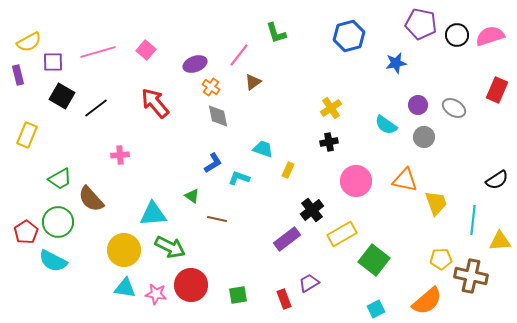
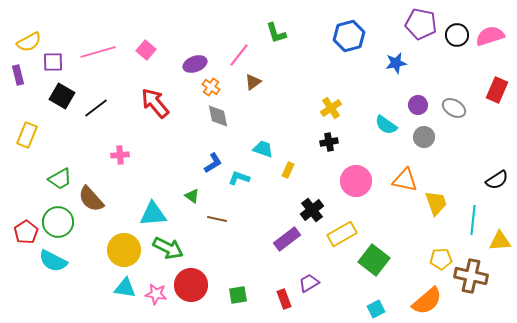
green arrow at (170, 247): moved 2 px left, 1 px down
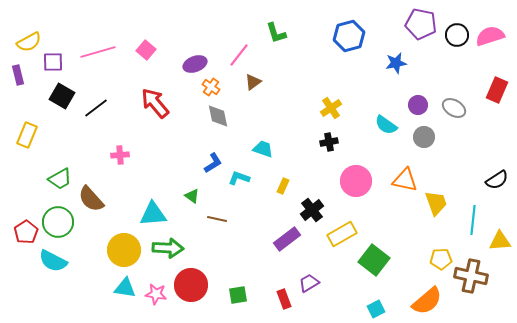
yellow rectangle at (288, 170): moved 5 px left, 16 px down
green arrow at (168, 248): rotated 24 degrees counterclockwise
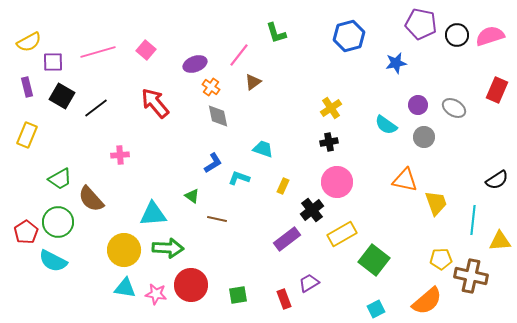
purple rectangle at (18, 75): moved 9 px right, 12 px down
pink circle at (356, 181): moved 19 px left, 1 px down
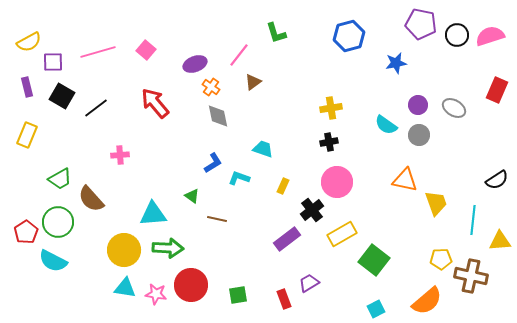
yellow cross at (331, 108): rotated 25 degrees clockwise
gray circle at (424, 137): moved 5 px left, 2 px up
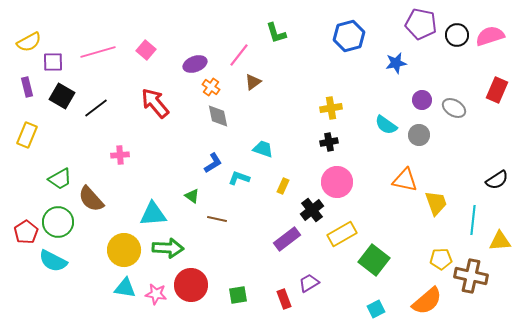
purple circle at (418, 105): moved 4 px right, 5 px up
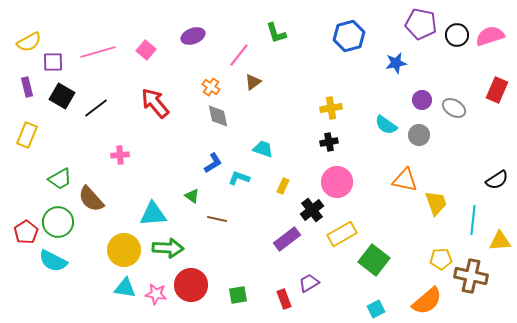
purple ellipse at (195, 64): moved 2 px left, 28 px up
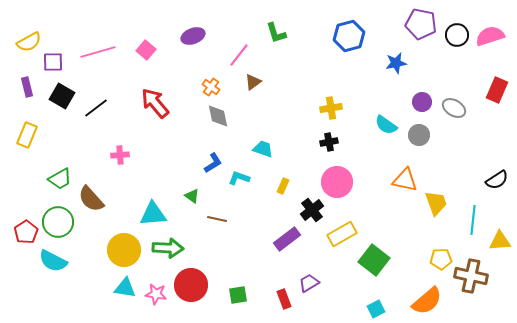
purple circle at (422, 100): moved 2 px down
